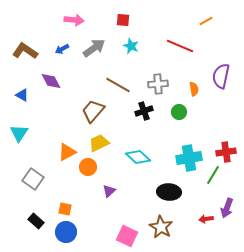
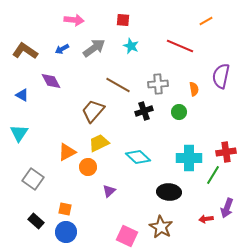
cyan cross: rotated 10 degrees clockwise
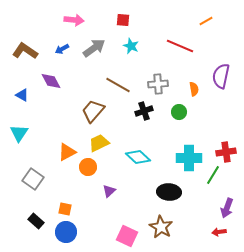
red arrow: moved 13 px right, 13 px down
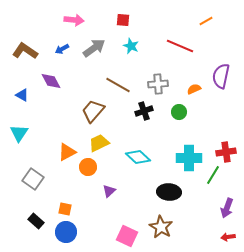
orange semicircle: rotated 104 degrees counterclockwise
red arrow: moved 9 px right, 5 px down
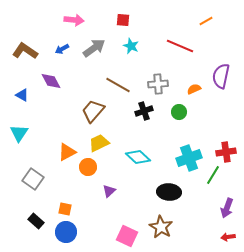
cyan cross: rotated 20 degrees counterclockwise
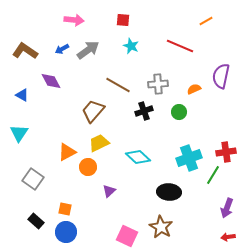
gray arrow: moved 6 px left, 2 px down
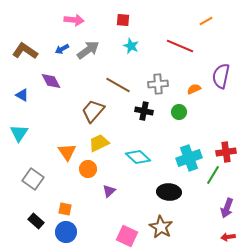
black cross: rotated 30 degrees clockwise
orange triangle: rotated 36 degrees counterclockwise
orange circle: moved 2 px down
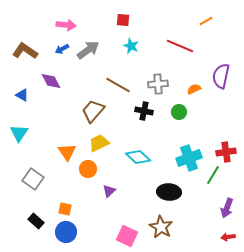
pink arrow: moved 8 px left, 5 px down
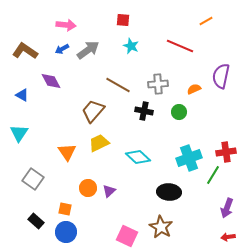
orange circle: moved 19 px down
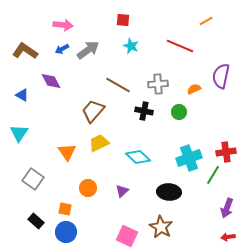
pink arrow: moved 3 px left
purple triangle: moved 13 px right
